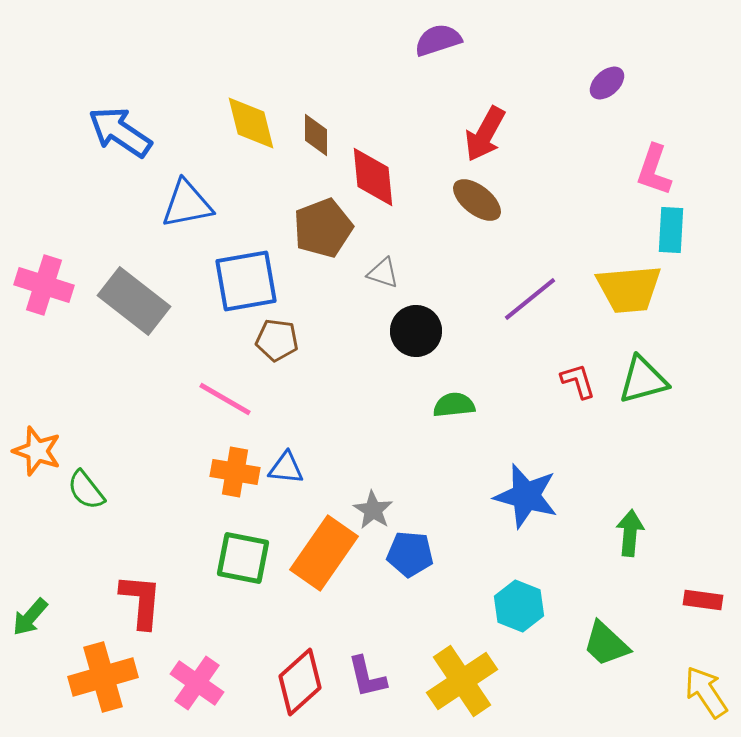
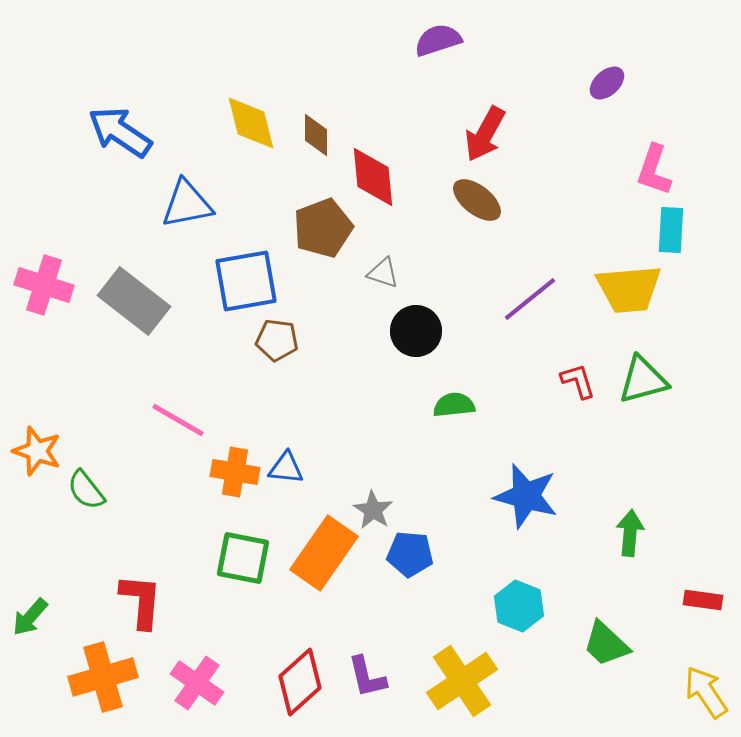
pink line at (225, 399): moved 47 px left, 21 px down
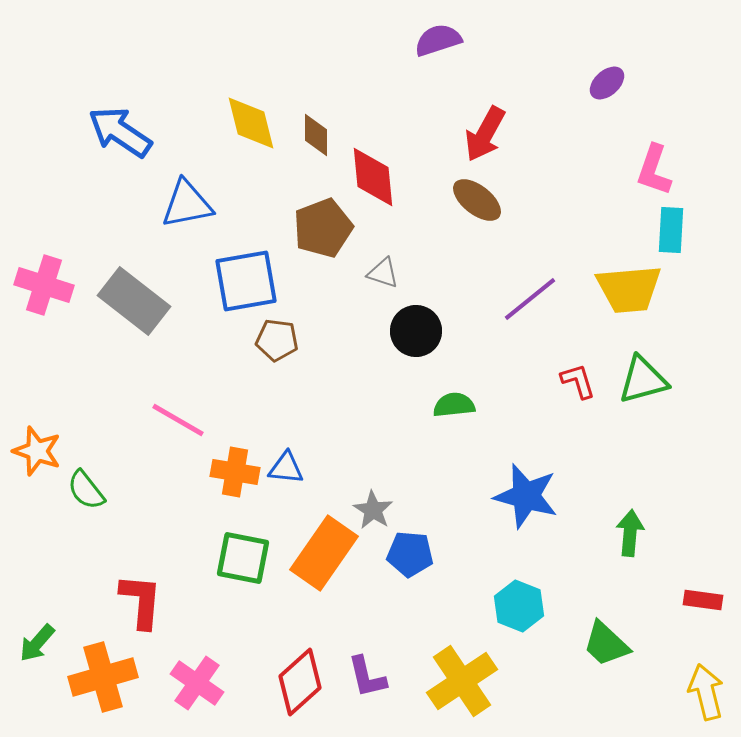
green arrow at (30, 617): moved 7 px right, 26 px down
yellow arrow at (706, 692): rotated 20 degrees clockwise
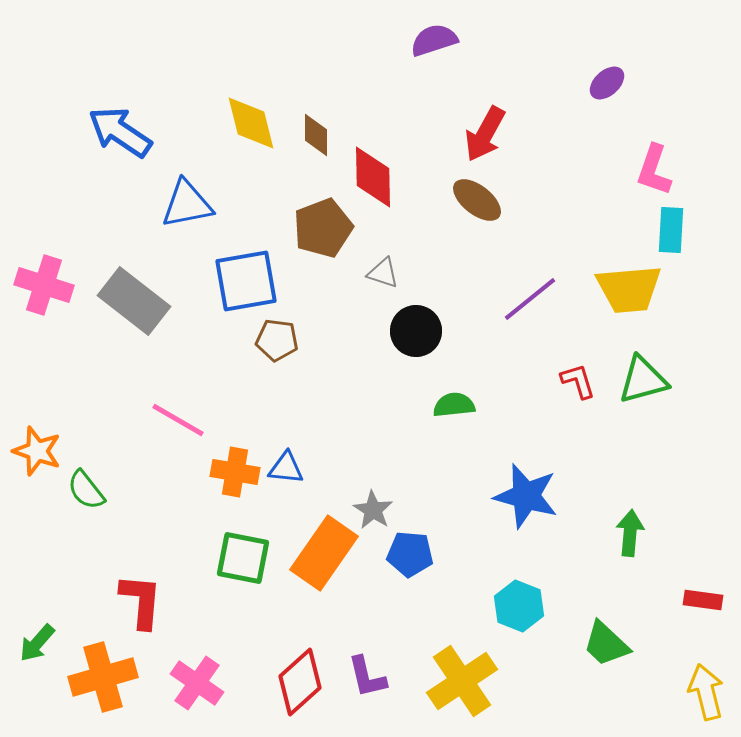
purple semicircle at (438, 40): moved 4 px left
red diamond at (373, 177): rotated 4 degrees clockwise
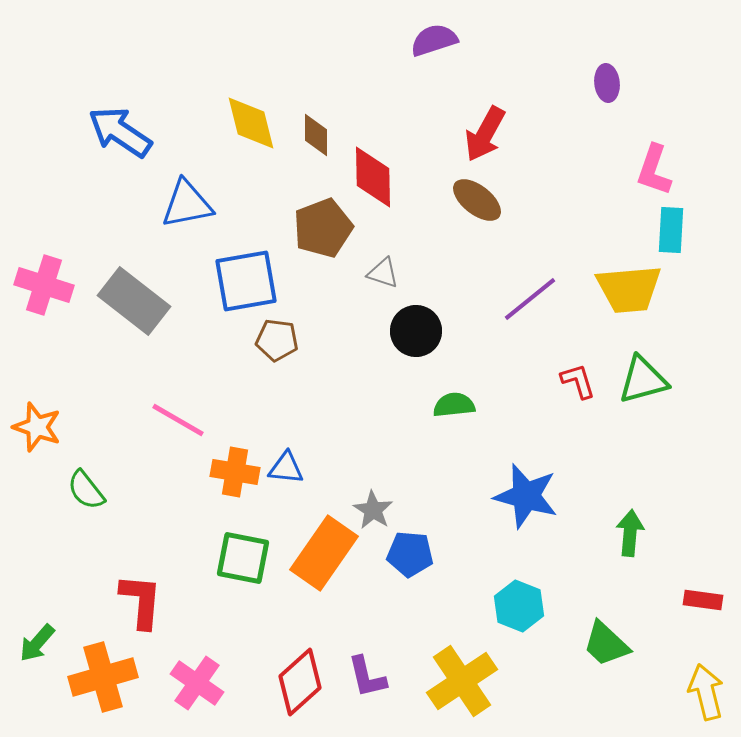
purple ellipse at (607, 83): rotated 54 degrees counterclockwise
orange star at (37, 451): moved 24 px up
